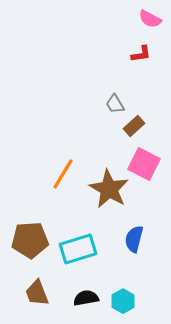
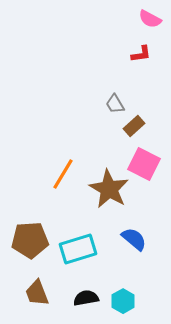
blue semicircle: rotated 116 degrees clockwise
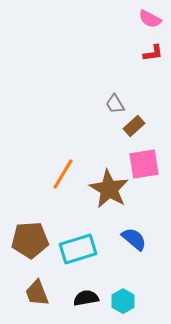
red L-shape: moved 12 px right, 1 px up
pink square: rotated 36 degrees counterclockwise
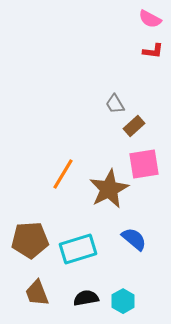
red L-shape: moved 2 px up; rotated 15 degrees clockwise
brown star: rotated 15 degrees clockwise
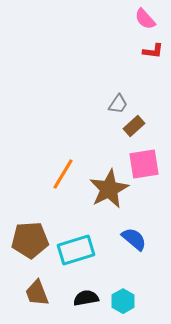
pink semicircle: moved 5 px left; rotated 20 degrees clockwise
gray trapezoid: moved 3 px right; rotated 115 degrees counterclockwise
cyan rectangle: moved 2 px left, 1 px down
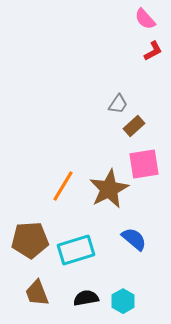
red L-shape: rotated 35 degrees counterclockwise
orange line: moved 12 px down
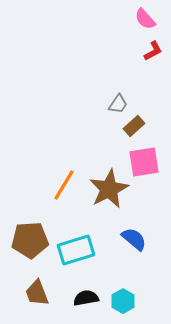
pink square: moved 2 px up
orange line: moved 1 px right, 1 px up
